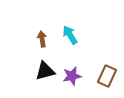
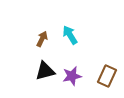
brown arrow: rotated 35 degrees clockwise
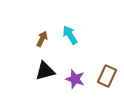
purple star: moved 3 px right, 3 px down; rotated 30 degrees clockwise
